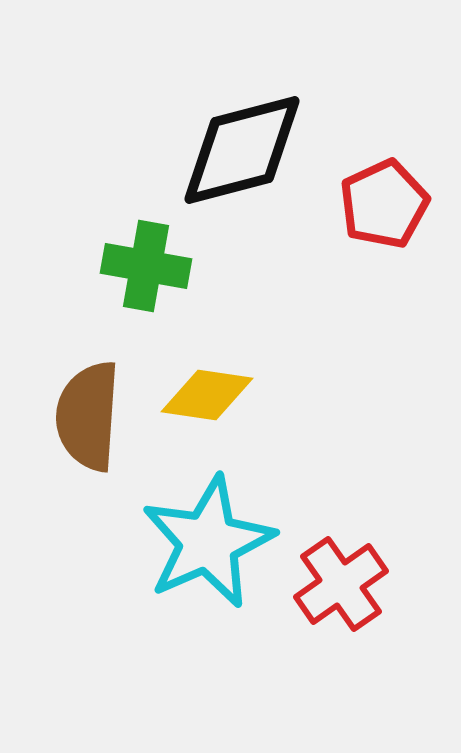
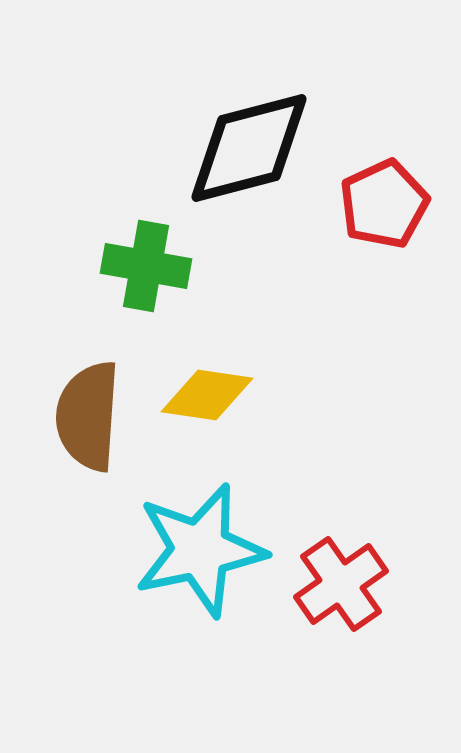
black diamond: moved 7 px right, 2 px up
cyan star: moved 8 px left, 8 px down; rotated 12 degrees clockwise
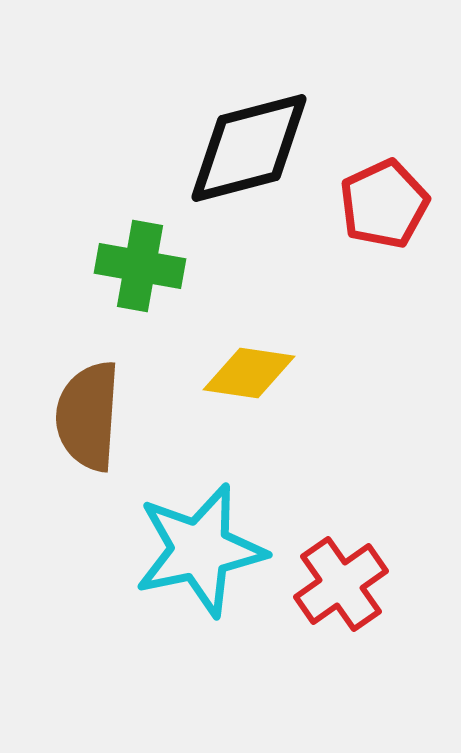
green cross: moved 6 px left
yellow diamond: moved 42 px right, 22 px up
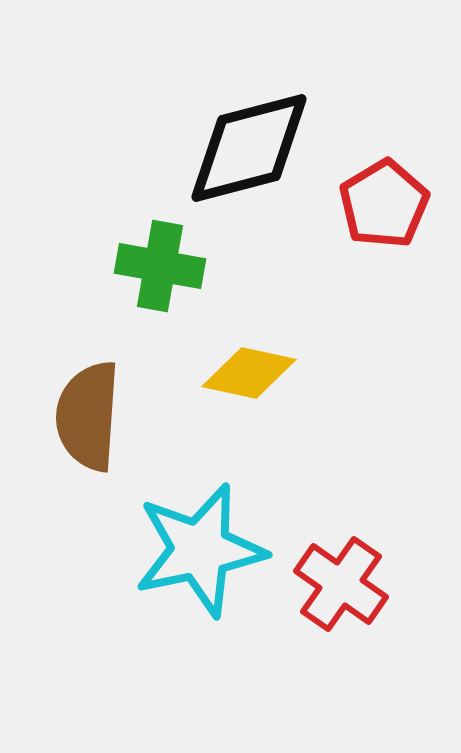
red pentagon: rotated 6 degrees counterclockwise
green cross: moved 20 px right
yellow diamond: rotated 4 degrees clockwise
red cross: rotated 20 degrees counterclockwise
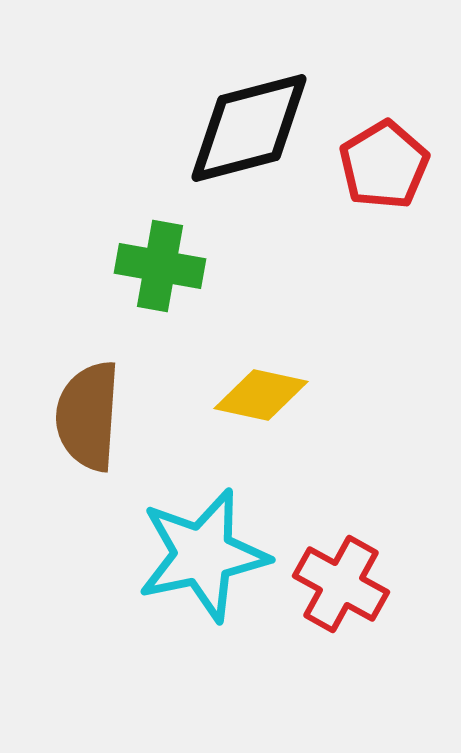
black diamond: moved 20 px up
red pentagon: moved 39 px up
yellow diamond: moved 12 px right, 22 px down
cyan star: moved 3 px right, 5 px down
red cross: rotated 6 degrees counterclockwise
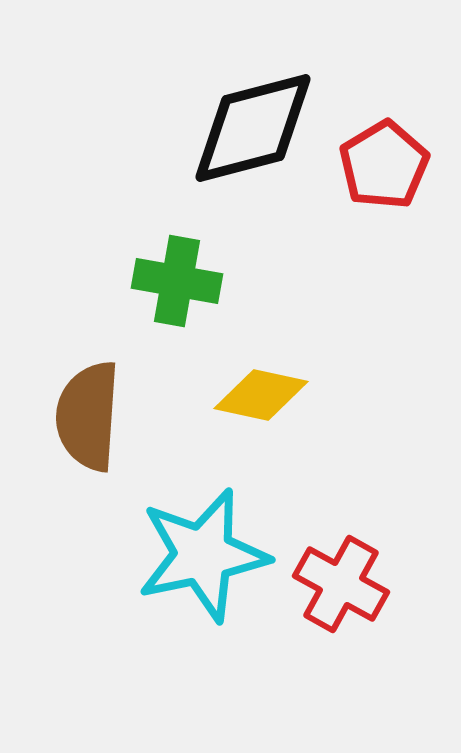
black diamond: moved 4 px right
green cross: moved 17 px right, 15 px down
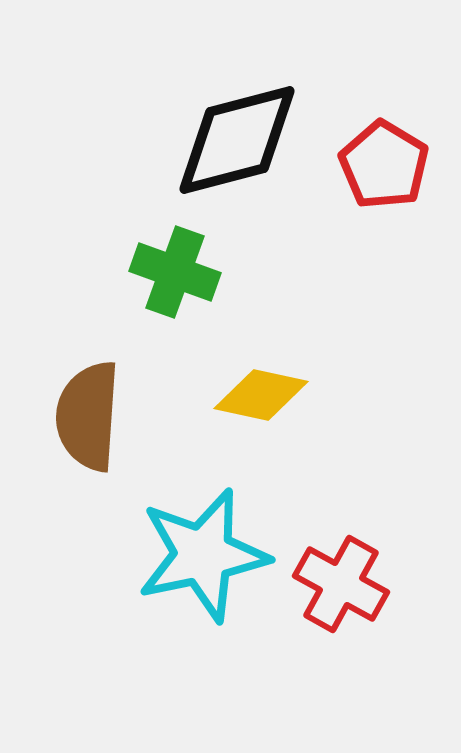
black diamond: moved 16 px left, 12 px down
red pentagon: rotated 10 degrees counterclockwise
green cross: moved 2 px left, 9 px up; rotated 10 degrees clockwise
